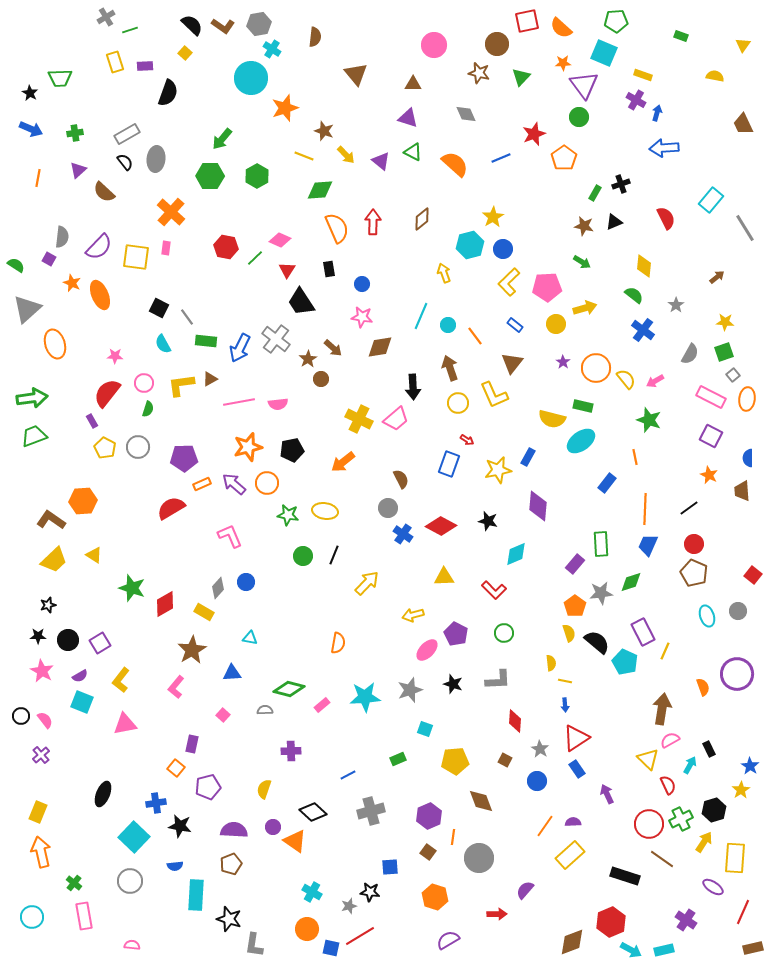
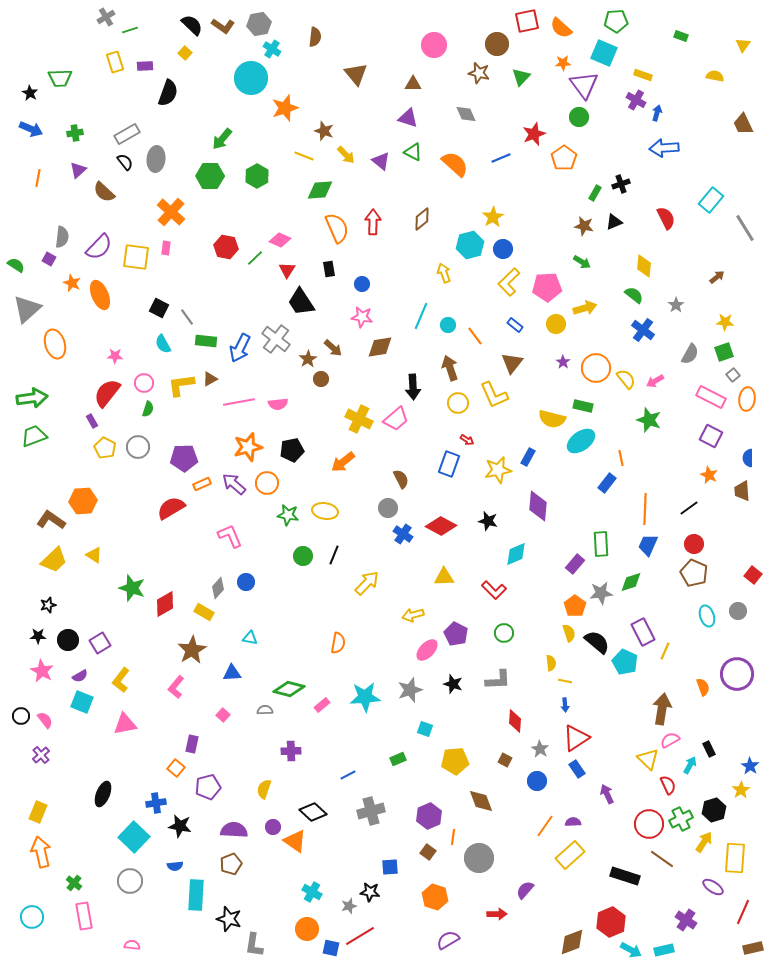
orange line at (635, 457): moved 14 px left, 1 px down
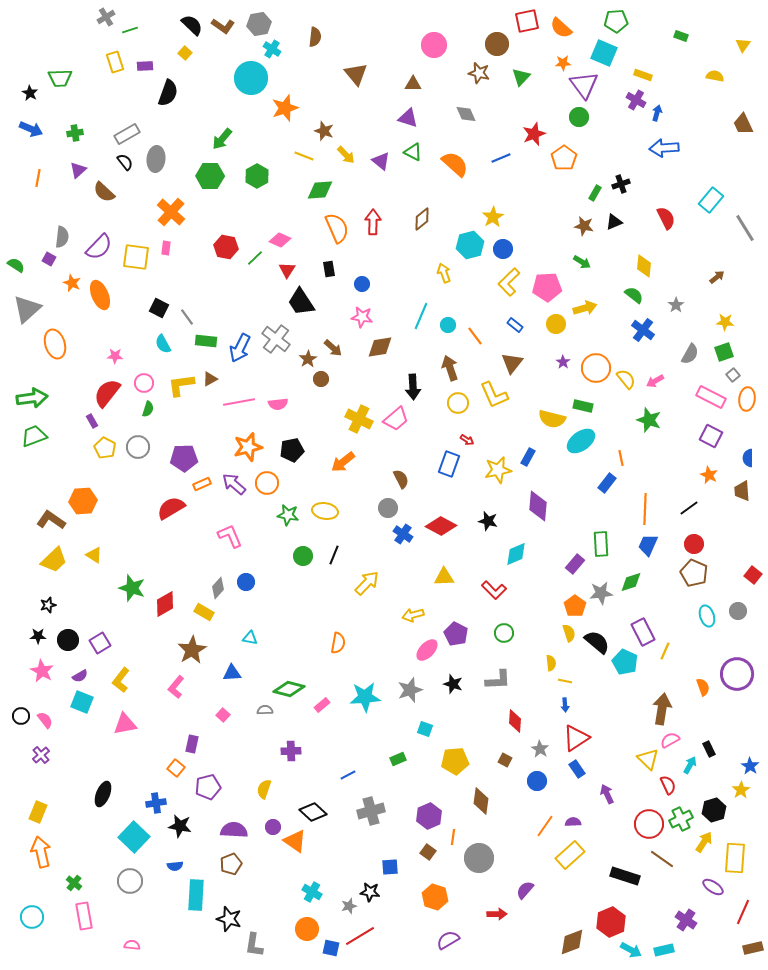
brown diamond at (481, 801): rotated 28 degrees clockwise
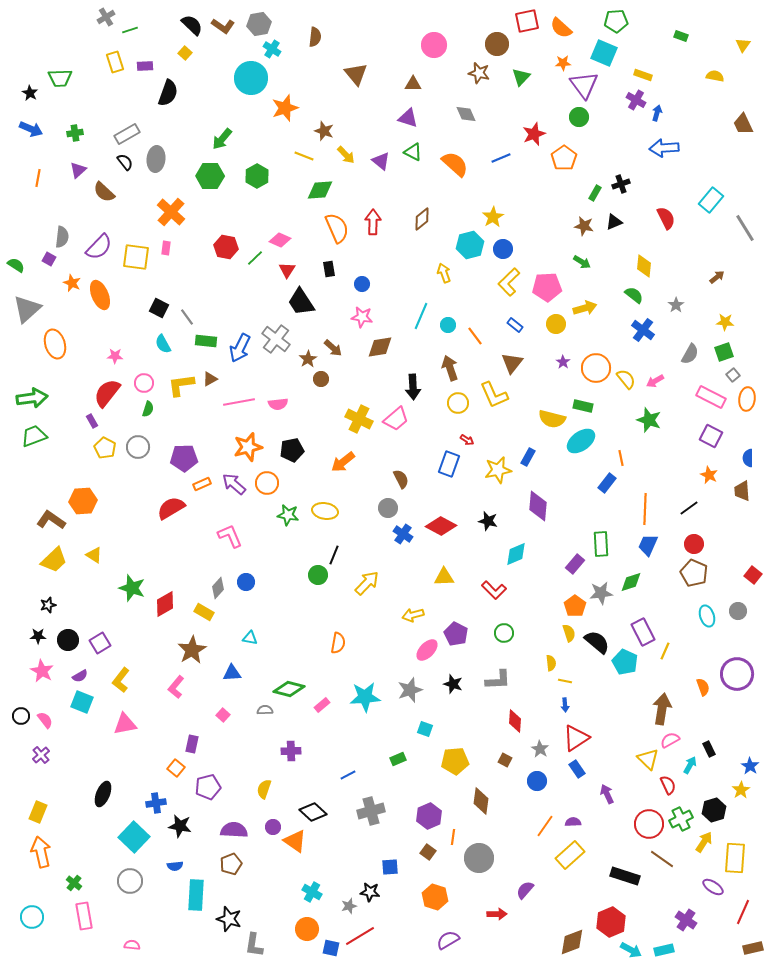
green circle at (303, 556): moved 15 px right, 19 px down
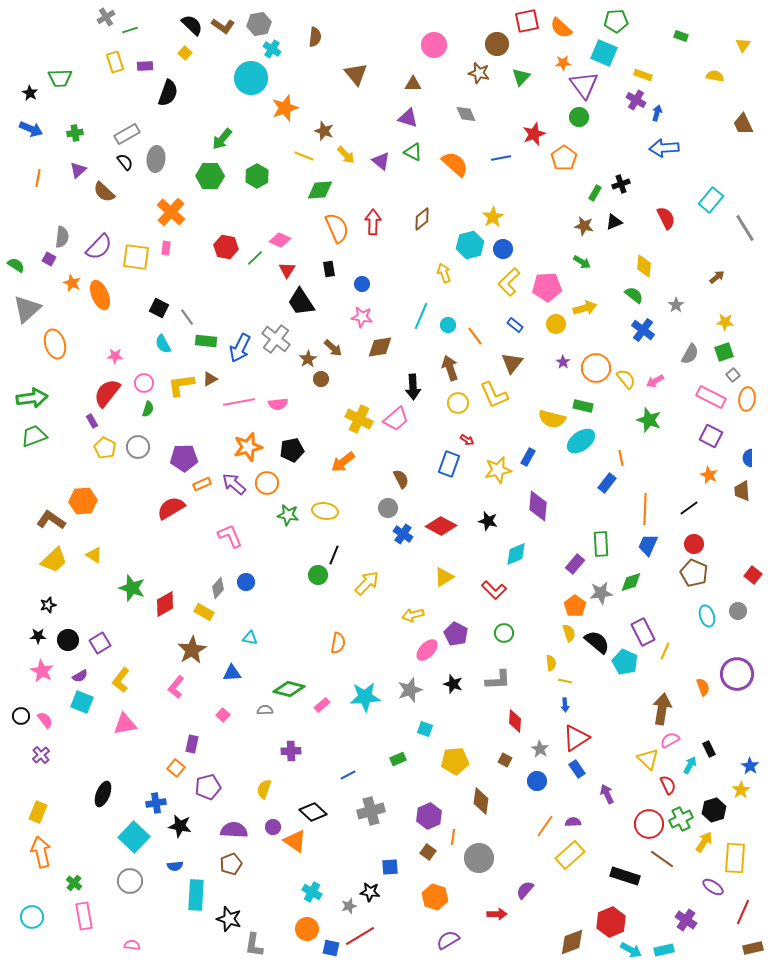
blue line at (501, 158): rotated 12 degrees clockwise
yellow triangle at (444, 577): rotated 30 degrees counterclockwise
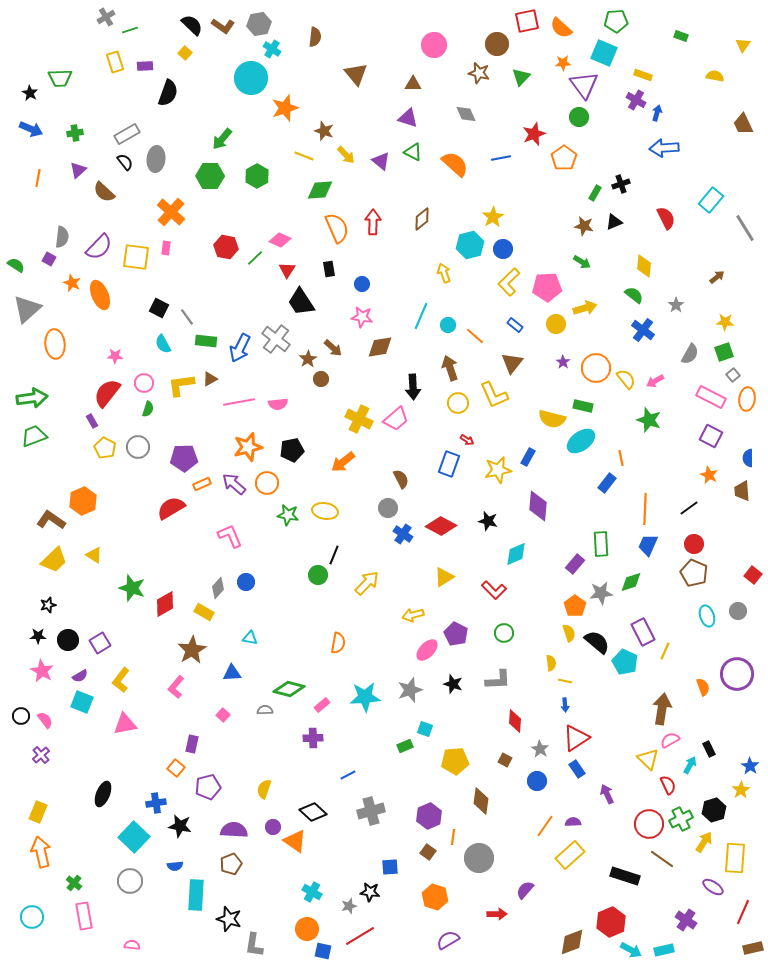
orange line at (475, 336): rotated 12 degrees counterclockwise
orange ellipse at (55, 344): rotated 12 degrees clockwise
orange hexagon at (83, 501): rotated 20 degrees counterclockwise
purple cross at (291, 751): moved 22 px right, 13 px up
green rectangle at (398, 759): moved 7 px right, 13 px up
blue square at (331, 948): moved 8 px left, 3 px down
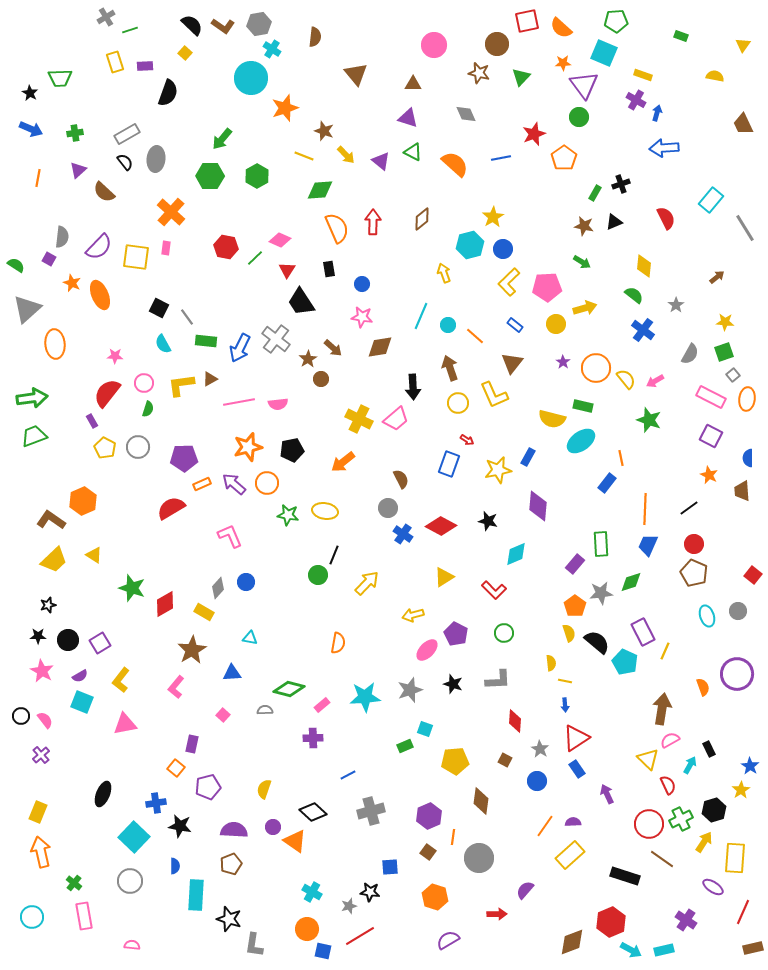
blue semicircle at (175, 866): rotated 84 degrees counterclockwise
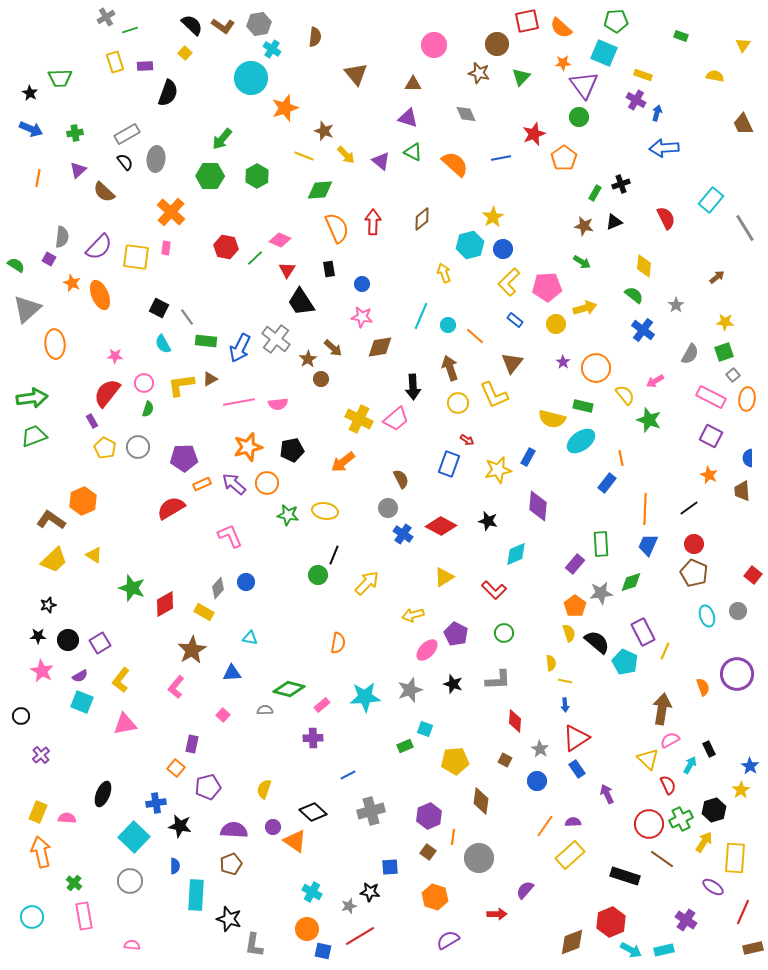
blue rectangle at (515, 325): moved 5 px up
yellow semicircle at (626, 379): moved 1 px left, 16 px down
pink semicircle at (45, 720): moved 22 px right, 98 px down; rotated 48 degrees counterclockwise
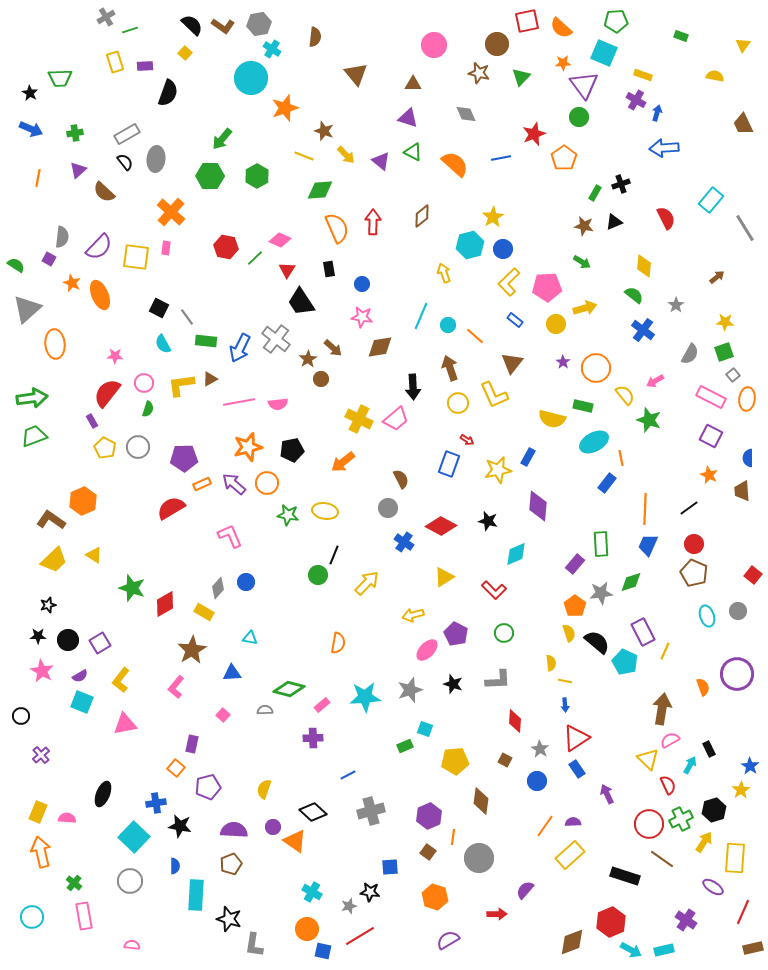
brown diamond at (422, 219): moved 3 px up
cyan ellipse at (581, 441): moved 13 px right, 1 px down; rotated 8 degrees clockwise
blue cross at (403, 534): moved 1 px right, 8 px down
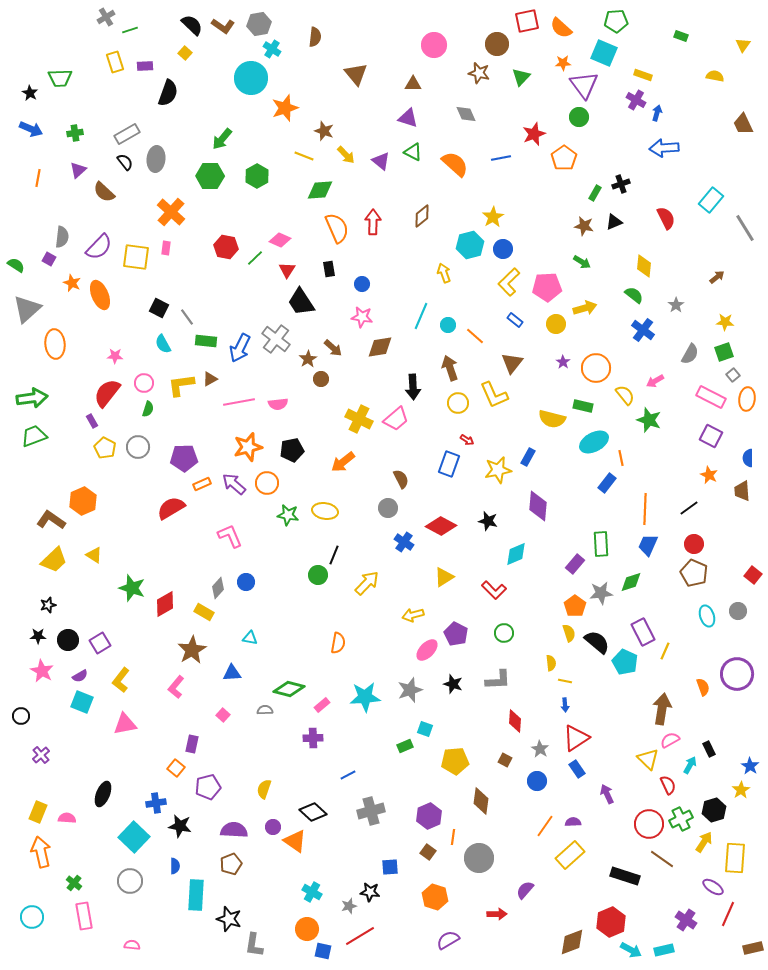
red line at (743, 912): moved 15 px left, 2 px down
